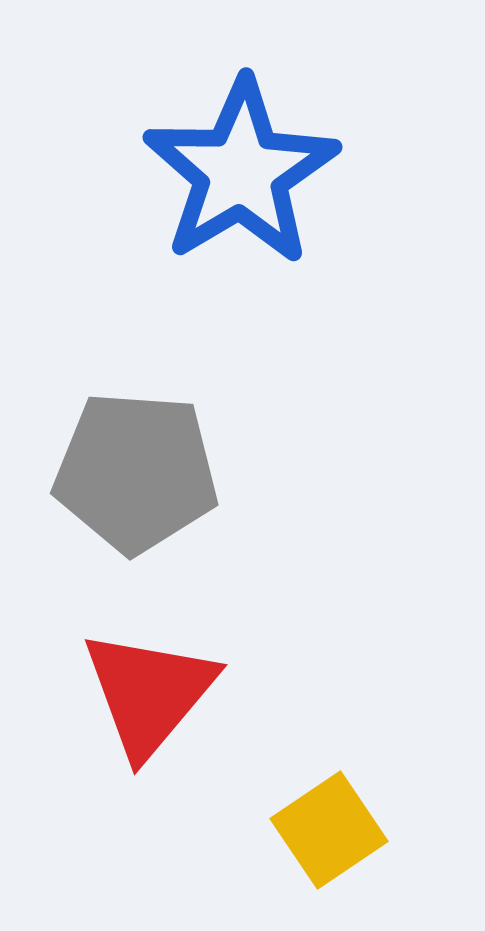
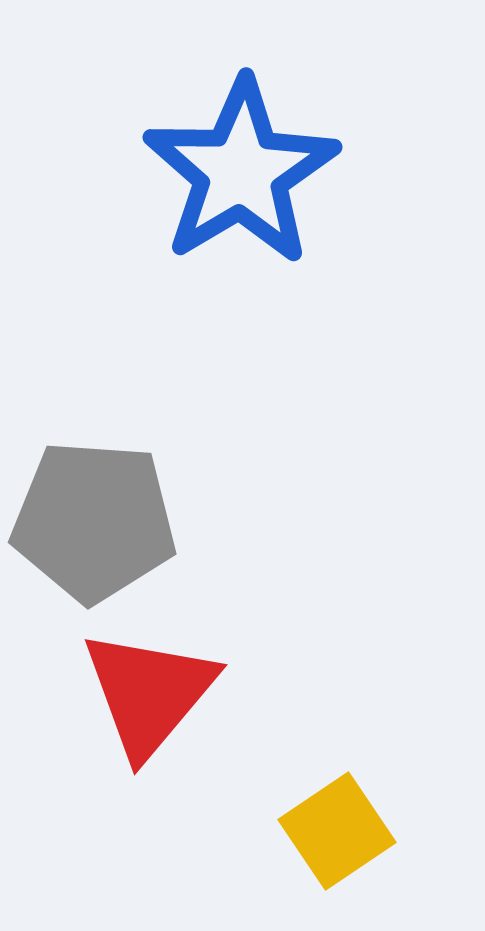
gray pentagon: moved 42 px left, 49 px down
yellow square: moved 8 px right, 1 px down
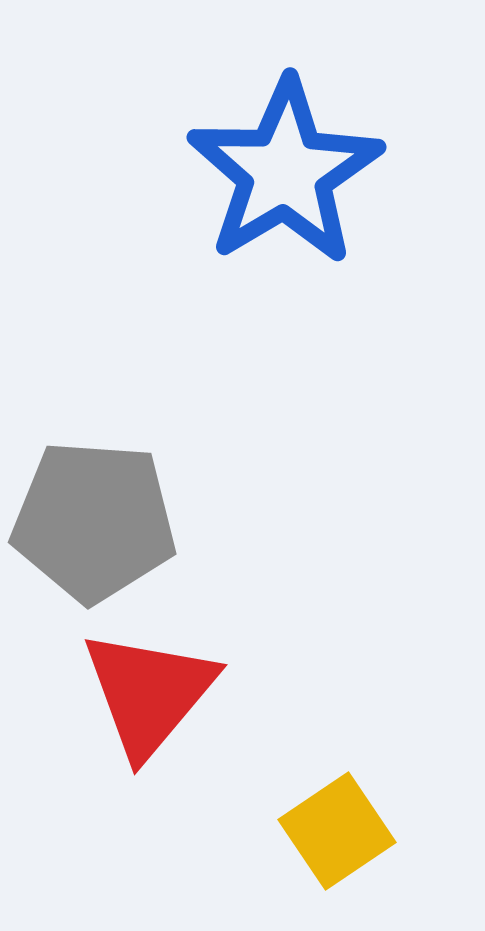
blue star: moved 44 px right
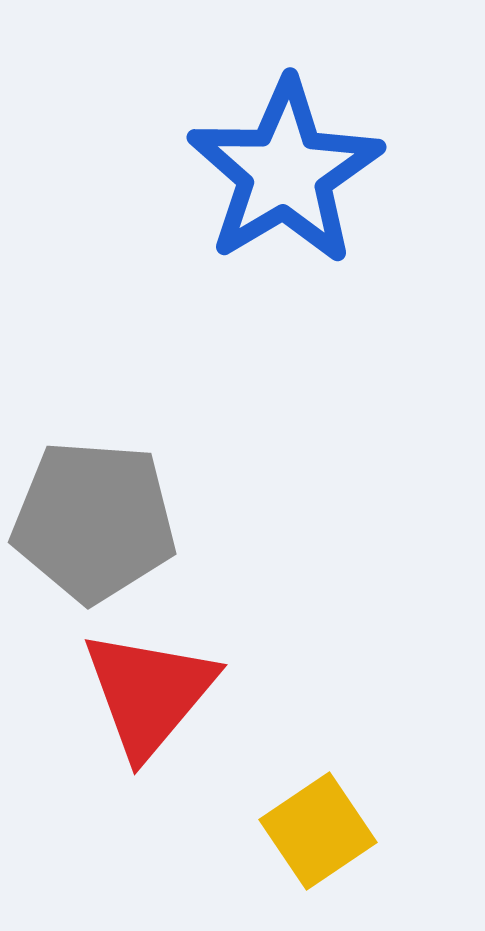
yellow square: moved 19 px left
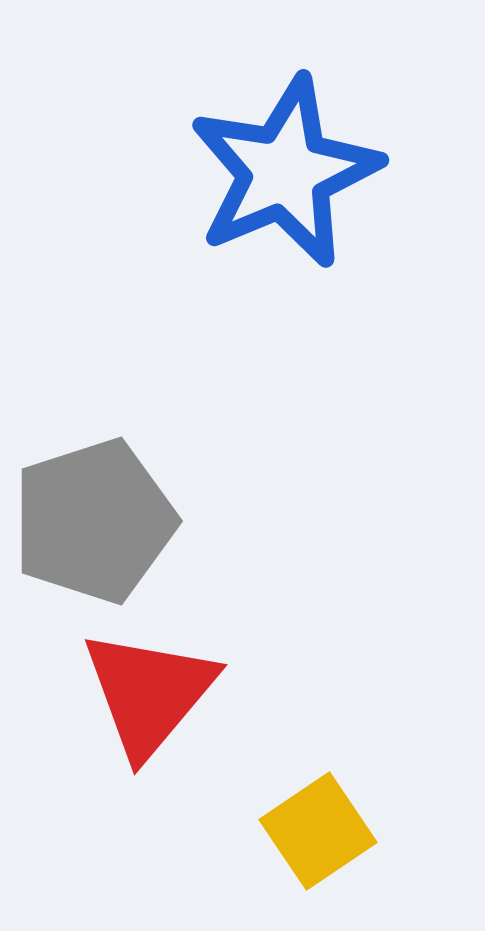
blue star: rotated 8 degrees clockwise
gray pentagon: rotated 22 degrees counterclockwise
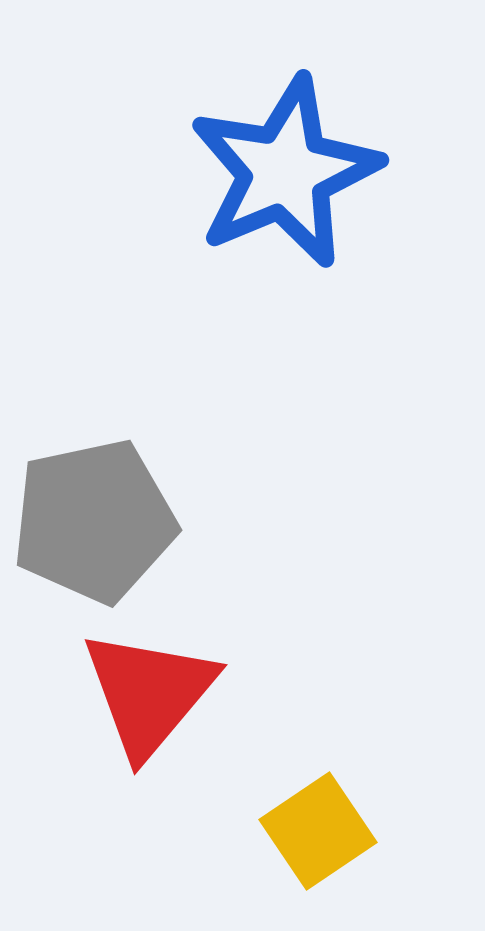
gray pentagon: rotated 6 degrees clockwise
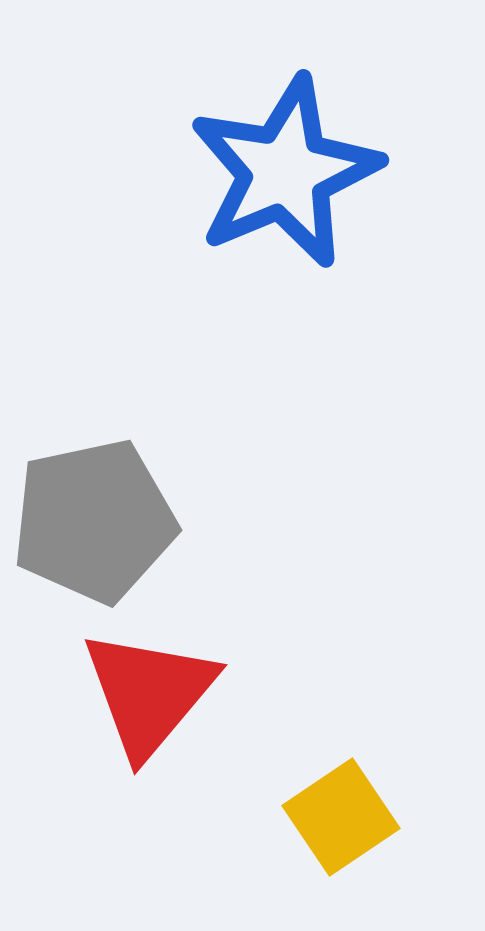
yellow square: moved 23 px right, 14 px up
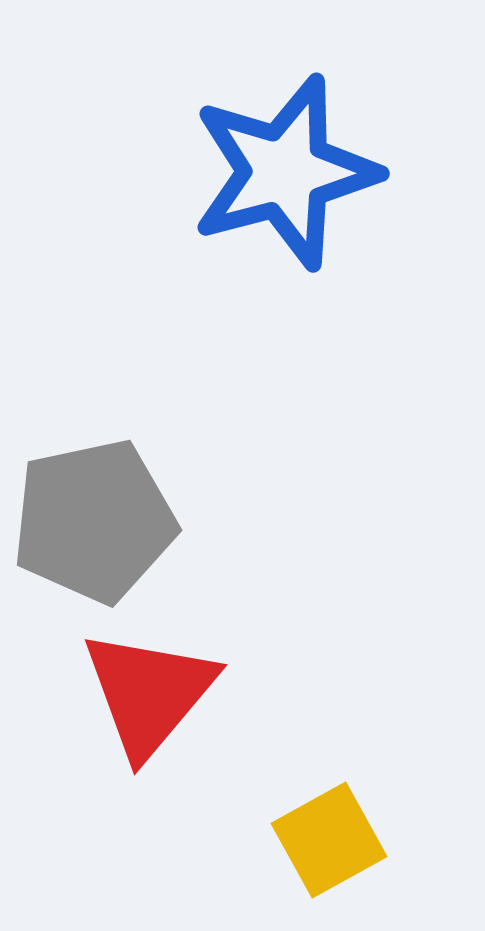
blue star: rotated 8 degrees clockwise
yellow square: moved 12 px left, 23 px down; rotated 5 degrees clockwise
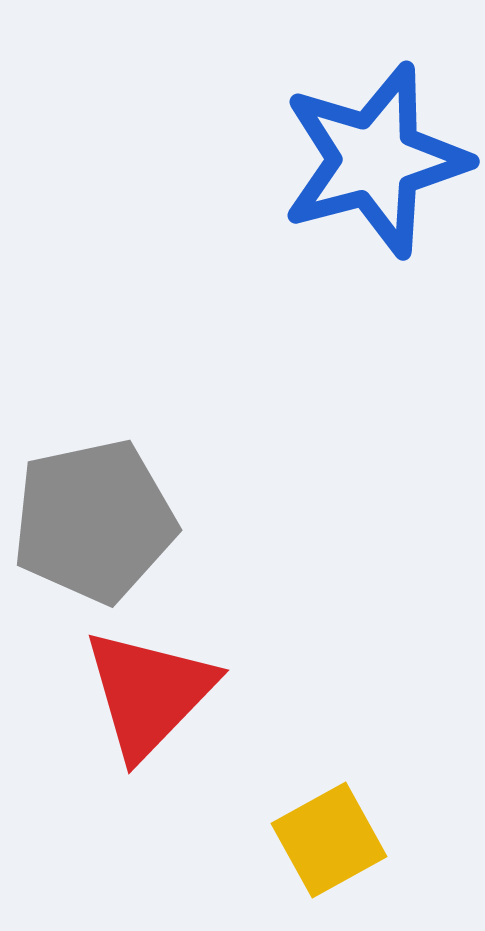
blue star: moved 90 px right, 12 px up
red triangle: rotated 4 degrees clockwise
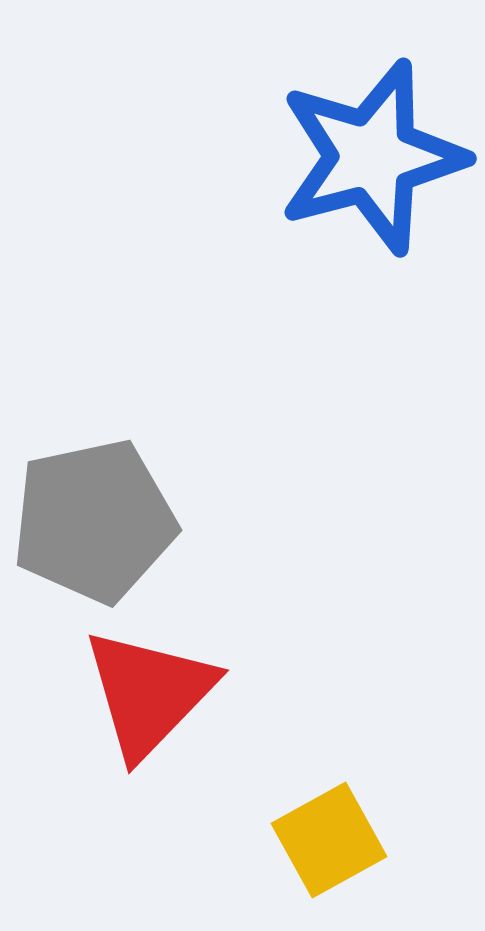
blue star: moved 3 px left, 3 px up
